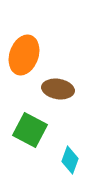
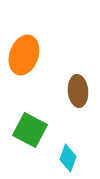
brown ellipse: moved 20 px right, 2 px down; rotated 76 degrees clockwise
cyan diamond: moved 2 px left, 2 px up
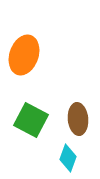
brown ellipse: moved 28 px down
green square: moved 1 px right, 10 px up
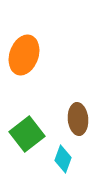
green square: moved 4 px left, 14 px down; rotated 24 degrees clockwise
cyan diamond: moved 5 px left, 1 px down
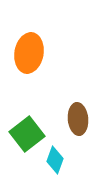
orange ellipse: moved 5 px right, 2 px up; rotated 9 degrees counterclockwise
cyan diamond: moved 8 px left, 1 px down
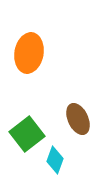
brown ellipse: rotated 20 degrees counterclockwise
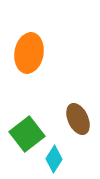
cyan diamond: moved 1 px left, 1 px up; rotated 12 degrees clockwise
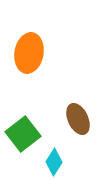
green square: moved 4 px left
cyan diamond: moved 3 px down
